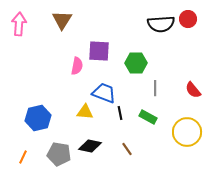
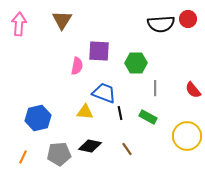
yellow circle: moved 4 px down
gray pentagon: rotated 15 degrees counterclockwise
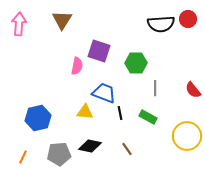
purple square: rotated 15 degrees clockwise
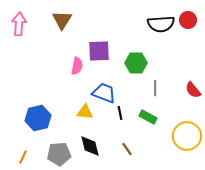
red circle: moved 1 px down
purple square: rotated 20 degrees counterclockwise
black diamond: rotated 65 degrees clockwise
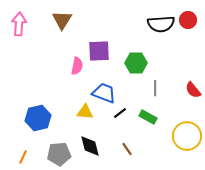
black line: rotated 64 degrees clockwise
